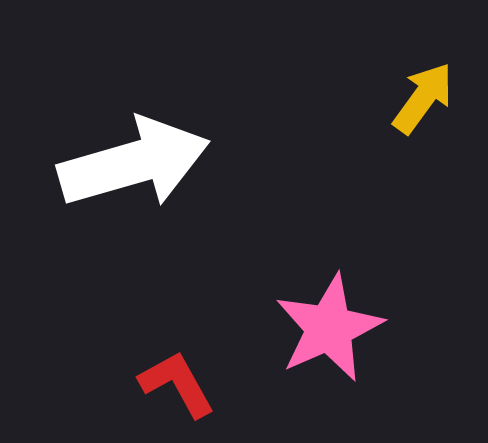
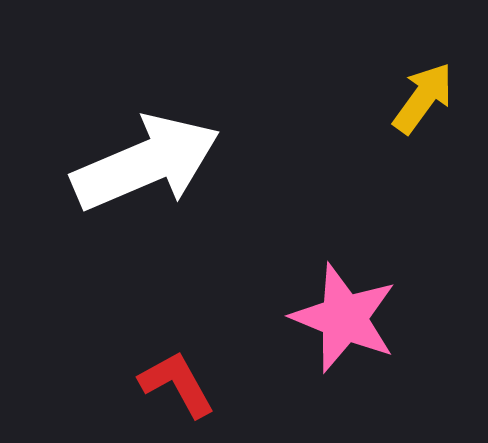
white arrow: moved 12 px right; rotated 7 degrees counterclockwise
pink star: moved 15 px right, 10 px up; rotated 26 degrees counterclockwise
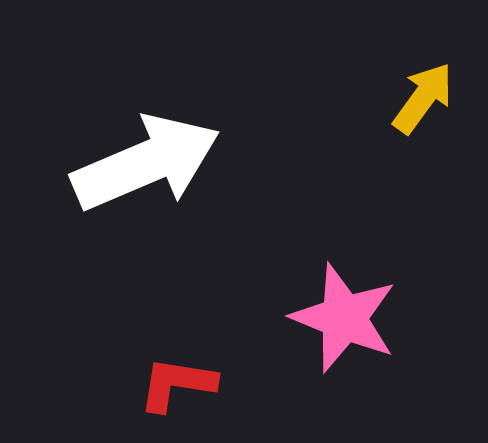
red L-shape: rotated 52 degrees counterclockwise
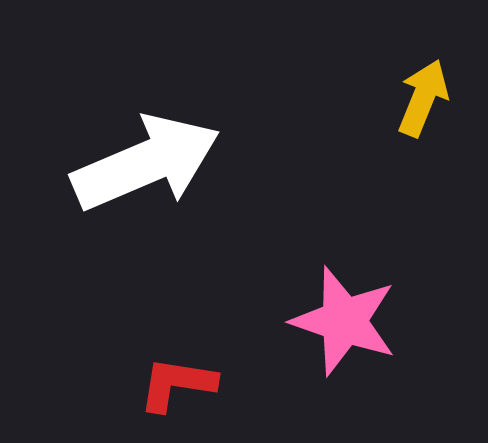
yellow arrow: rotated 14 degrees counterclockwise
pink star: moved 3 px down; rotated 3 degrees counterclockwise
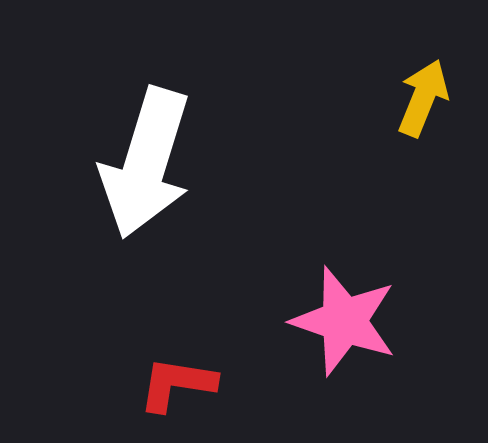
white arrow: rotated 130 degrees clockwise
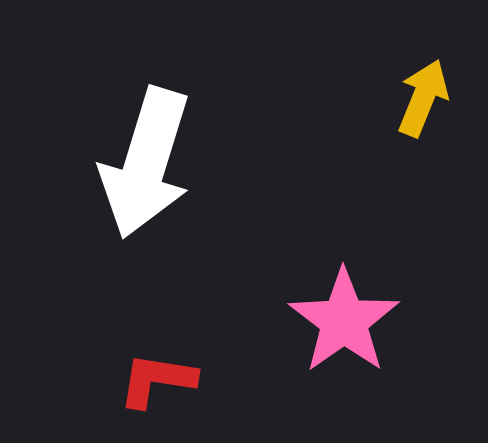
pink star: rotated 18 degrees clockwise
red L-shape: moved 20 px left, 4 px up
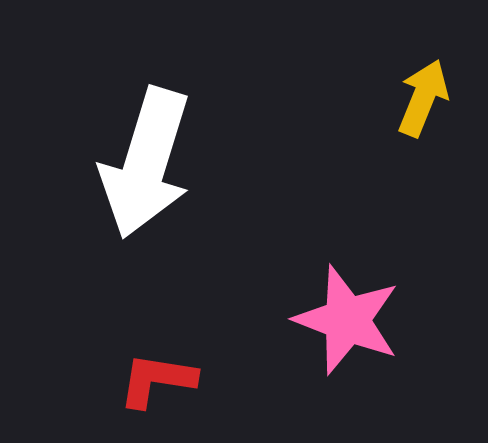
pink star: moved 3 px right, 1 px up; rotated 16 degrees counterclockwise
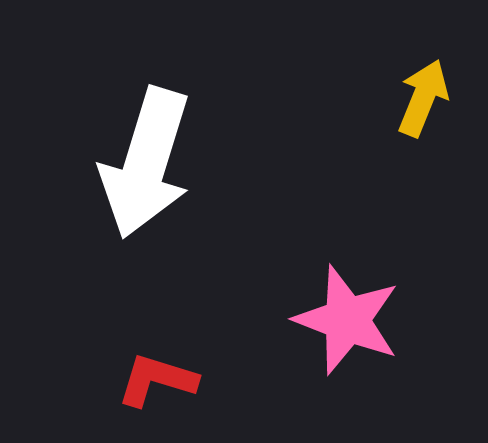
red L-shape: rotated 8 degrees clockwise
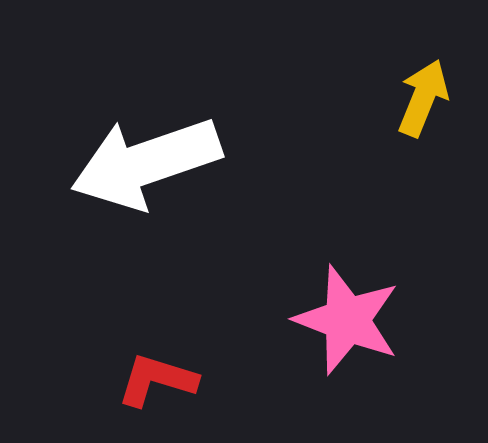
white arrow: rotated 54 degrees clockwise
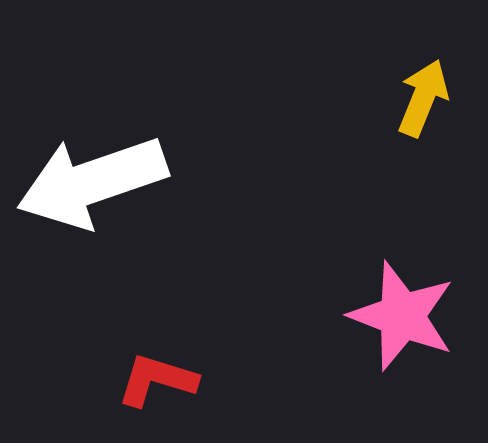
white arrow: moved 54 px left, 19 px down
pink star: moved 55 px right, 4 px up
